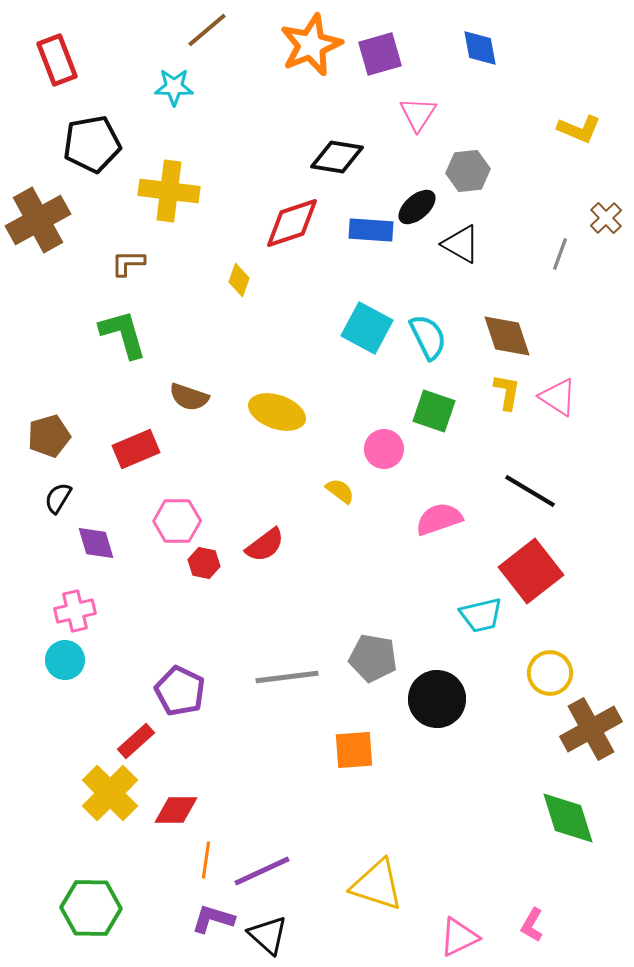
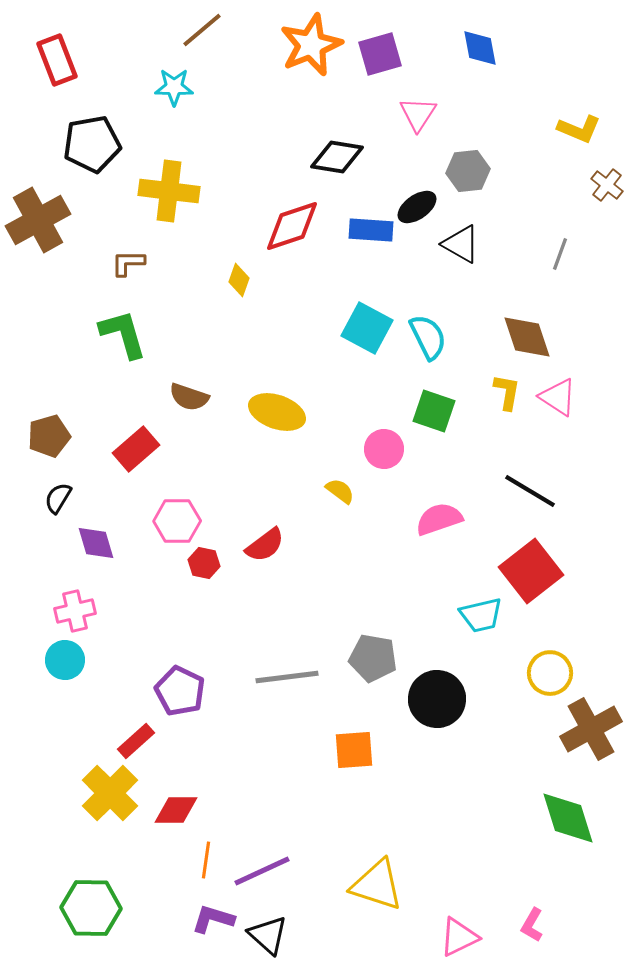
brown line at (207, 30): moved 5 px left
black ellipse at (417, 207): rotated 6 degrees clockwise
brown cross at (606, 218): moved 1 px right, 33 px up; rotated 8 degrees counterclockwise
red diamond at (292, 223): moved 3 px down
brown diamond at (507, 336): moved 20 px right, 1 px down
red rectangle at (136, 449): rotated 18 degrees counterclockwise
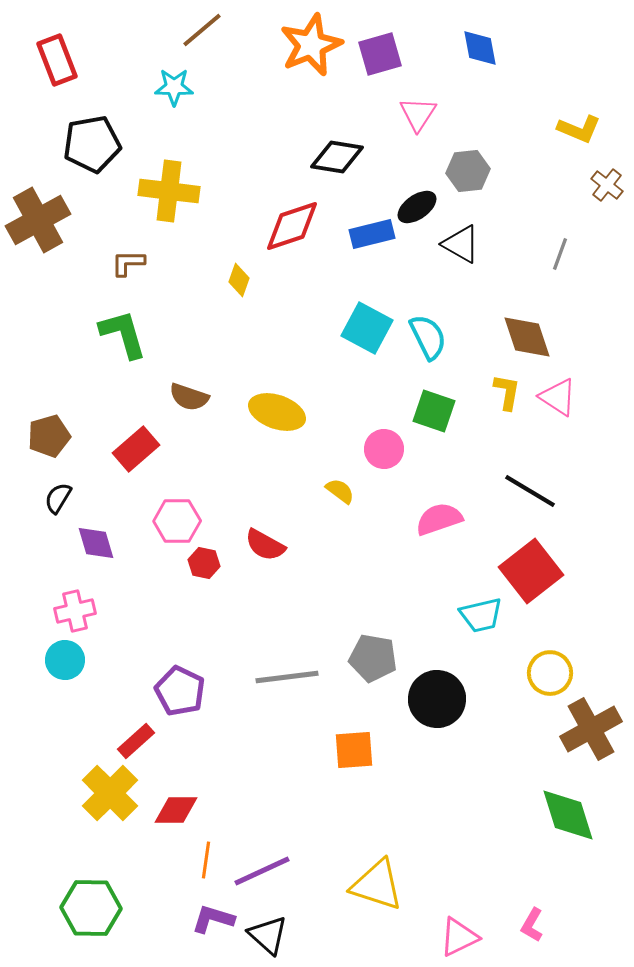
blue rectangle at (371, 230): moved 1 px right, 4 px down; rotated 18 degrees counterclockwise
red semicircle at (265, 545): rotated 66 degrees clockwise
green diamond at (568, 818): moved 3 px up
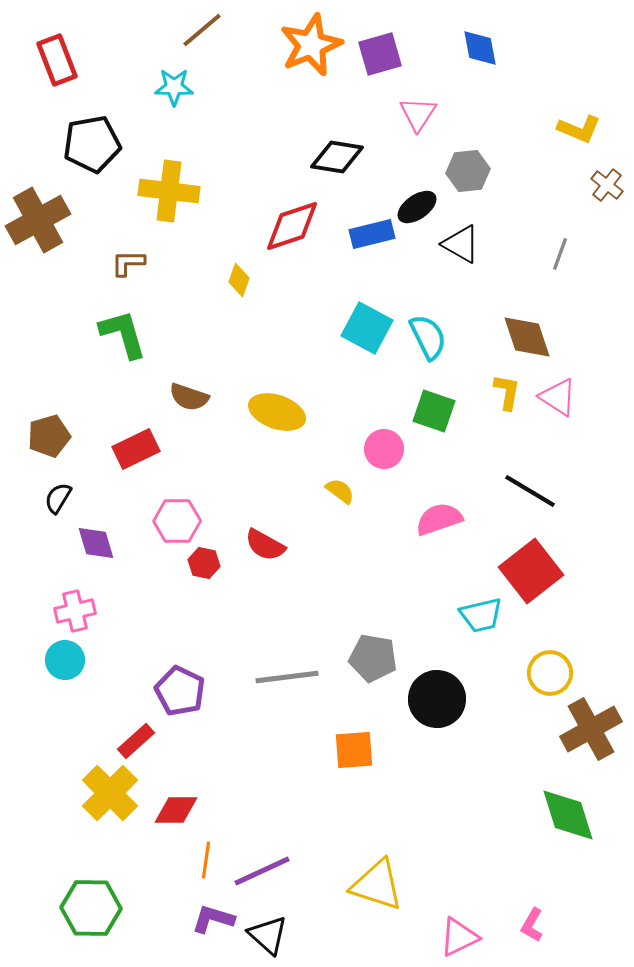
red rectangle at (136, 449): rotated 15 degrees clockwise
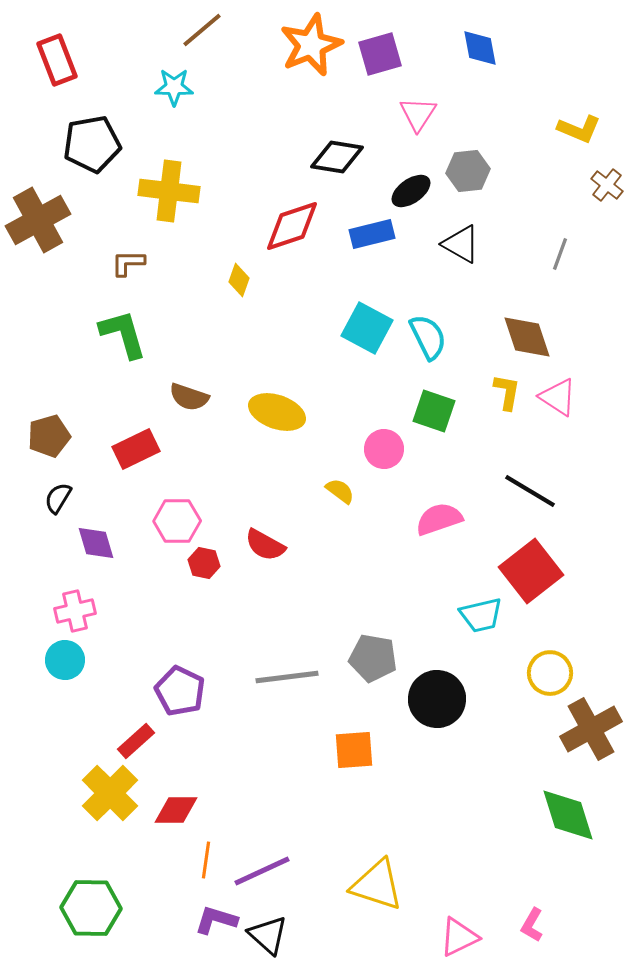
black ellipse at (417, 207): moved 6 px left, 16 px up
purple L-shape at (213, 919): moved 3 px right, 1 px down
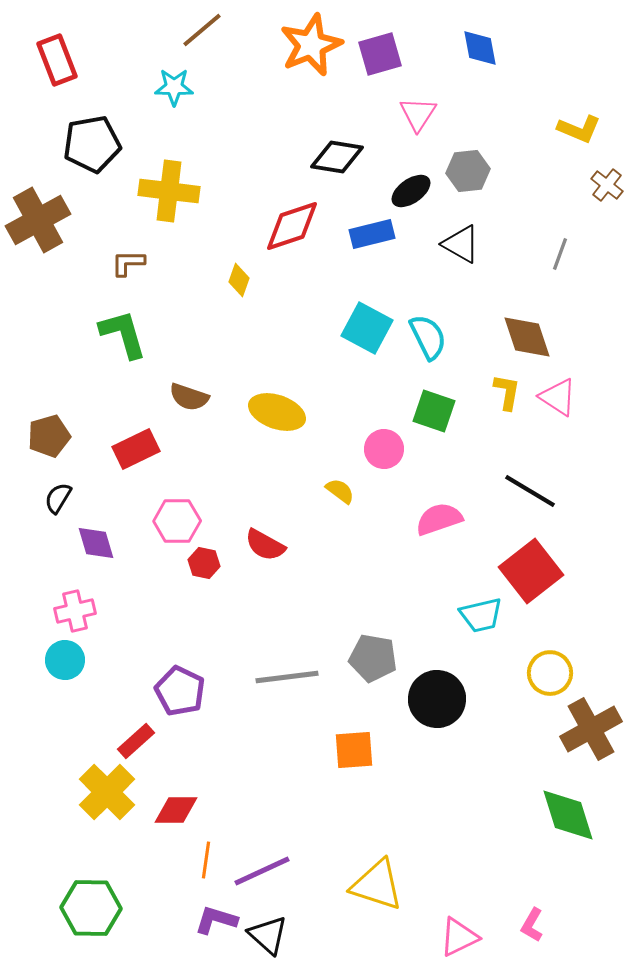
yellow cross at (110, 793): moved 3 px left, 1 px up
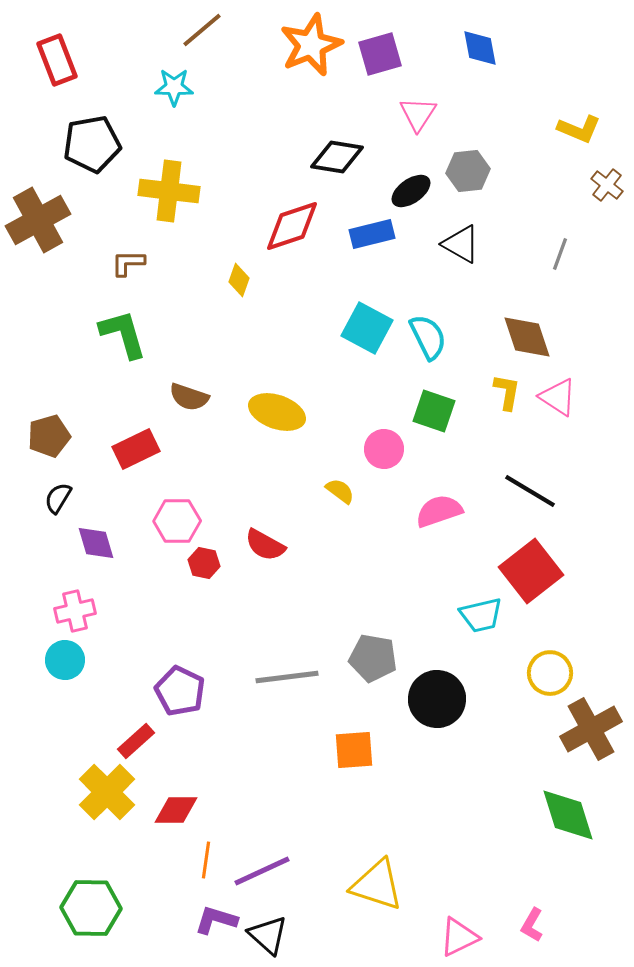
pink semicircle at (439, 519): moved 8 px up
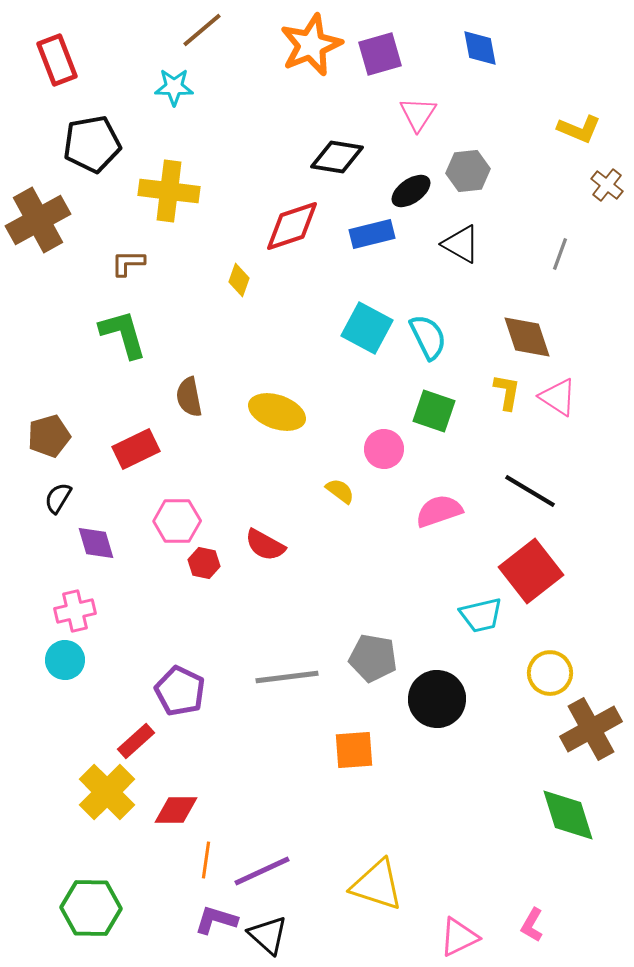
brown semicircle at (189, 397): rotated 60 degrees clockwise
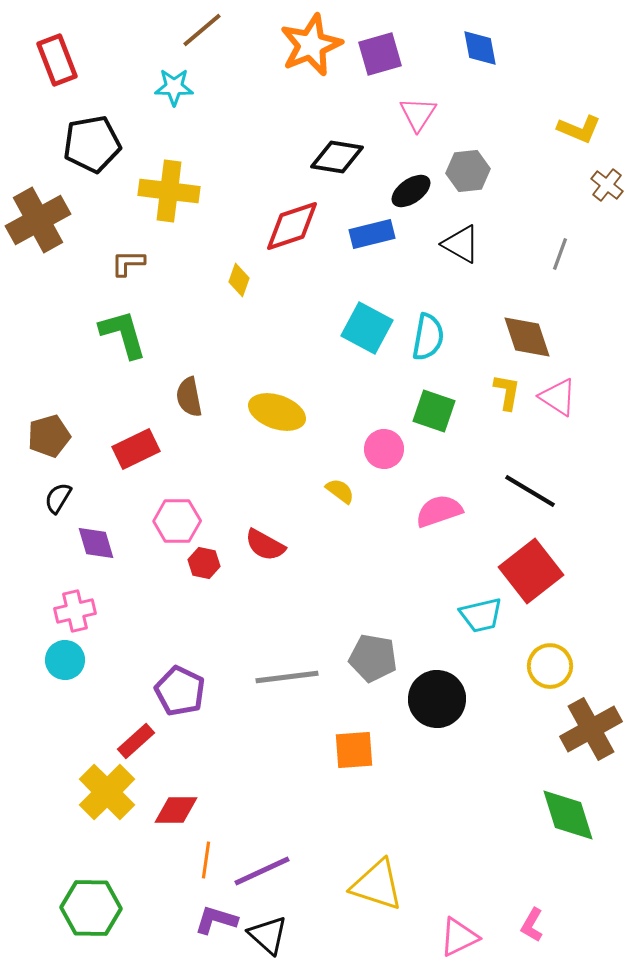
cyan semicircle at (428, 337): rotated 36 degrees clockwise
yellow circle at (550, 673): moved 7 px up
